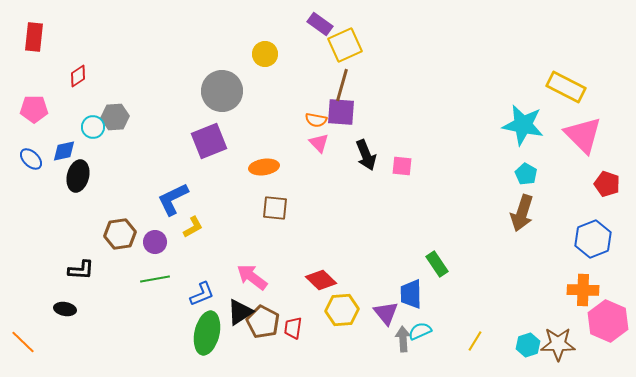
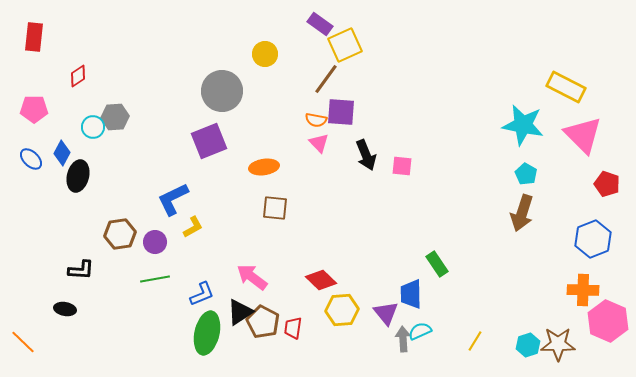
brown line at (342, 85): moved 16 px left, 6 px up; rotated 20 degrees clockwise
blue diamond at (64, 151): moved 2 px left, 2 px down; rotated 50 degrees counterclockwise
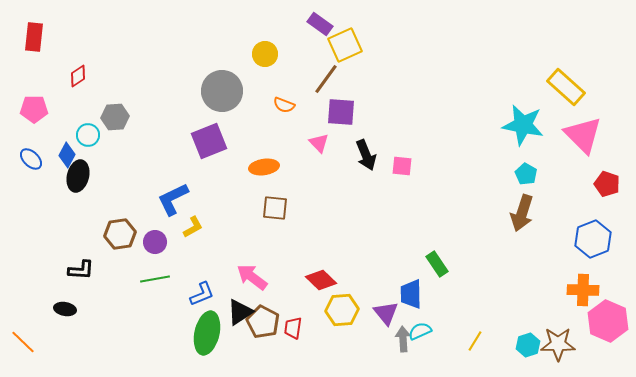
yellow rectangle at (566, 87): rotated 15 degrees clockwise
orange semicircle at (316, 120): moved 32 px left, 15 px up; rotated 10 degrees clockwise
cyan circle at (93, 127): moved 5 px left, 8 px down
blue diamond at (62, 153): moved 5 px right, 2 px down
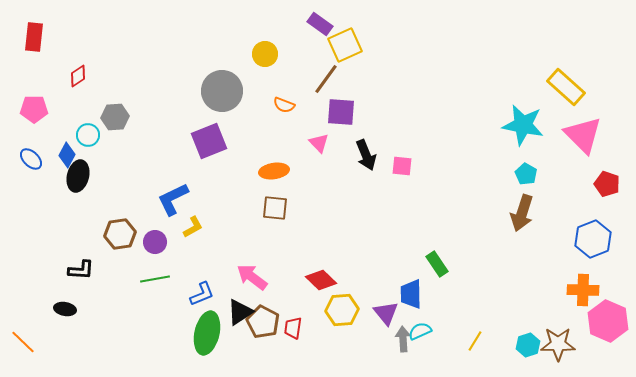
orange ellipse at (264, 167): moved 10 px right, 4 px down
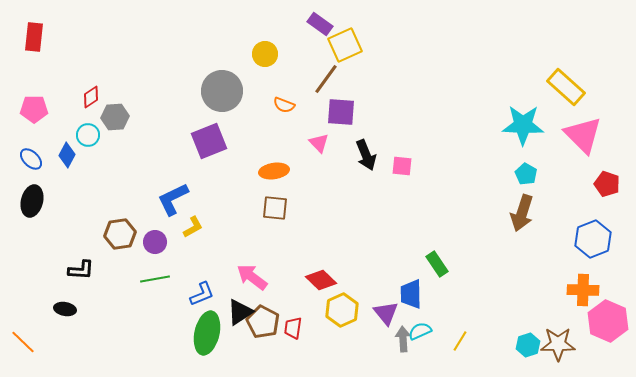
red diamond at (78, 76): moved 13 px right, 21 px down
cyan star at (523, 125): rotated 9 degrees counterclockwise
black ellipse at (78, 176): moved 46 px left, 25 px down
yellow hexagon at (342, 310): rotated 20 degrees counterclockwise
yellow line at (475, 341): moved 15 px left
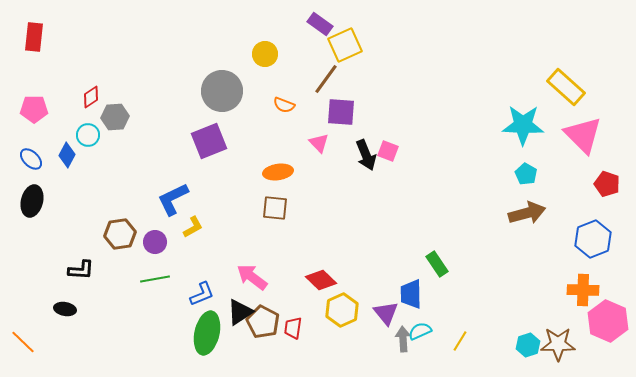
pink square at (402, 166): moved 14 px left, 15 px up; rotated 15 degrees clockwise
orange ellipse at (274, 171): moved 4 px right, 1 px down
brown arrow at (522, 213): moved 5 px right; rotated 123 degrees counterclockwise
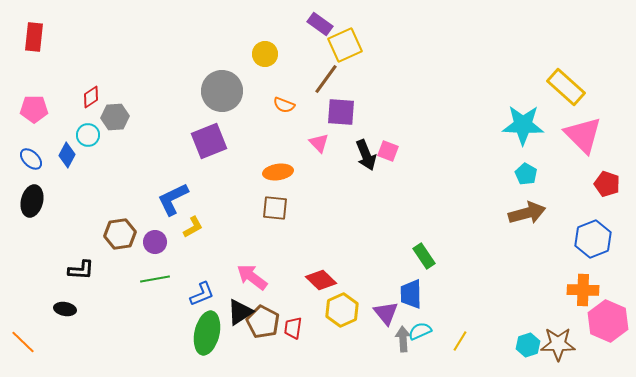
green rectangle at (437, 264): moved 13 px left, 8 px up
